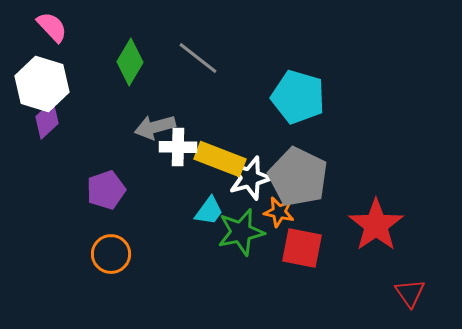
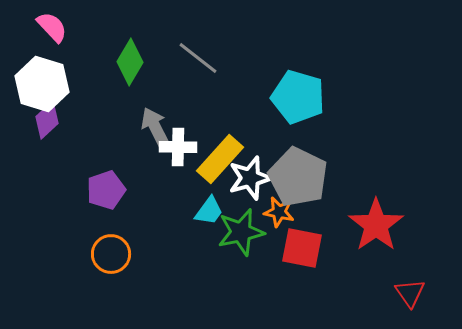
gray arrow: rotated 78 degrees clockwise
yellow rectangle: rotated 69 degrees counterclockwise
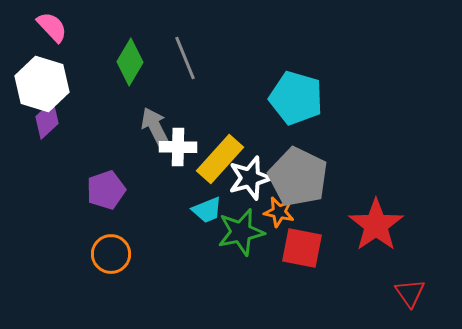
gray line: moved 13 px left; rotated 30 degrees clockwise
cyan pentagon: moved 2 px left, 1 px down
cyan trapezoid: moved 2 px left, 1 px up; rotated 32 degrees clockwise
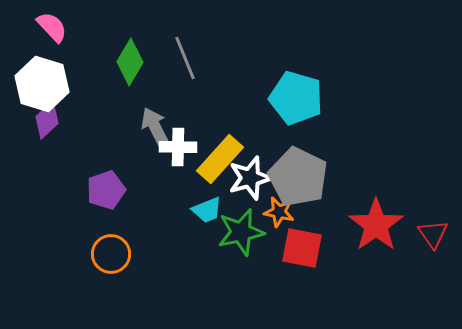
red triangle: moved 23 px right, 59 px up
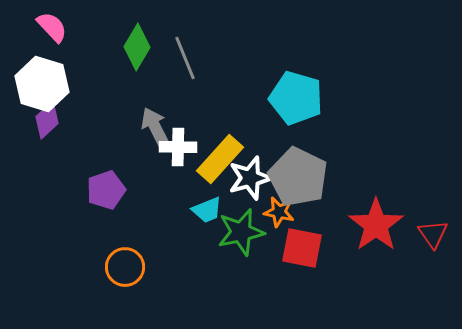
green diamond: moved 7 px right, 15 px up
orange circle: moved 14 px right, 13 px down
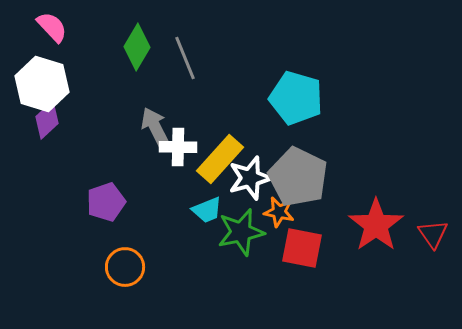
purple pentagon: moved 12 px down
